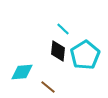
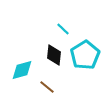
black diamond: moved 4 px left, 4 px down
cyan diamond: moved 2 px up; rotated 10 degrees counterclockwise
brown line: moved 1 px left
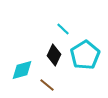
black diamond: rotated 20 degrees clockwise
brown line: moved 2 px up
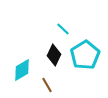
cyan diamond: rotated 15 degrees counterclockwise
brown line: rotated 21 degrees clockwise
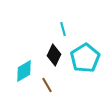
cyan line: rotated 32 degrees clockwise
cyan pentagon: moved 3 px down
cyan diamond: moved 2 px right, 1 px down
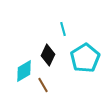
black diamond: moved 6 px left
brown line: moved 4 px left
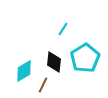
cyan line: rotated 48 degrees clockwise
black diamond: moved 6 px right, 7 px down; rotated 20 degrees counterclockwise
brown line: rotated 56 degrees clockwise
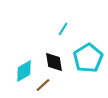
cyan pentagon: moved 3 px right
black diamond: rotated 15 degrees counterclockwise
brown line: rotated 21 degrees clockwise
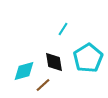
cyan diamond: rotated 15 degrees clockwise
